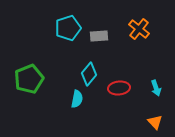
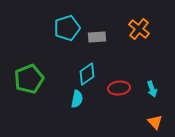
cyan pentagon: moved 1 px left
gray rectangle: moved 2 px left, 1 px down
cyan diamond: moved 2 px left; rotated 15 degrees clockwise
cyan arrow: moved 4 px left, 1 px down
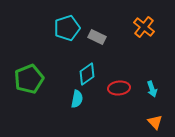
orange cross: moved 5 px right, 2 px up
gray rectangle: rotated 30 degrees clockwise
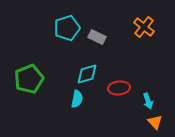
cyan diamond: rotated 20 degrees clockwise
cyan arrow: moved 4 px left, 12 px down
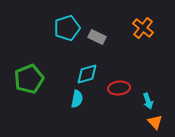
orange cross: moved 1 px left, 1 px down
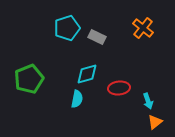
orange triangle: rotated 35 degrees clockwise
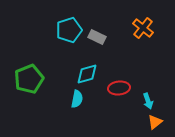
cyan pentagon: moved 2 px right, 2 px down
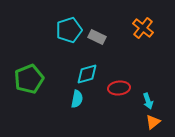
orange triangle: moved 2 px left
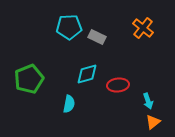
cyan pentagon: moved 3 px up; rotated 15 degrees clockwise
red ellipse: moved 1 px left, 3 px up
cyan semicircle: moved 8 px left, 5 px down
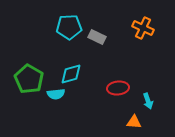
orange cross: rotated 15 degrees counterclockwise
cyan diamond: moved 16 px left
green pentagon: rotated 20 degrees counterclockwise
red ellipse: moved 3 px down
cyan semicircle: moved 13 px left, 10 px up; rotated 72 degrees clockwise
orange triangle: moved 19 px left; rotated 42 degrees clockwise
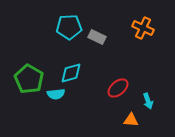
cyan diamond: moved 1 px up
red ellipse: rotated 35 degrees counterclockwise
orange triangle: moved 3 px left, 2 px up
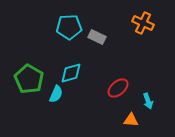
orange cross: moved 5 px up
cyan semicircle: rotated 60 degrees counterclockwise
